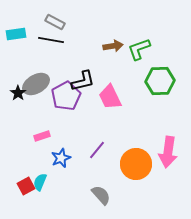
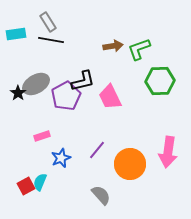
gray rectangle: moved 7 px left; rotated 30 degrees clockwise
orange circle: moved 6 px left
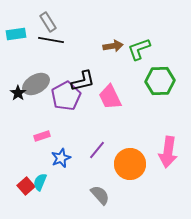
red square: rotated 12 degrees counterclockwise
gray semicircle: moved 1 px left
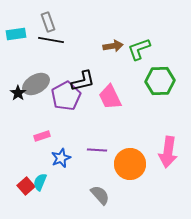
gray rectangle: rotated 12 degrees clockwise
purple line: rotated 54 degrees clockwise
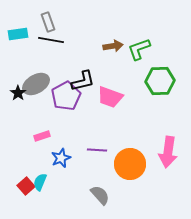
cyan rectangle: moved 2 px right
pink trapezoid: rotated 44 degrees counterclockwise
